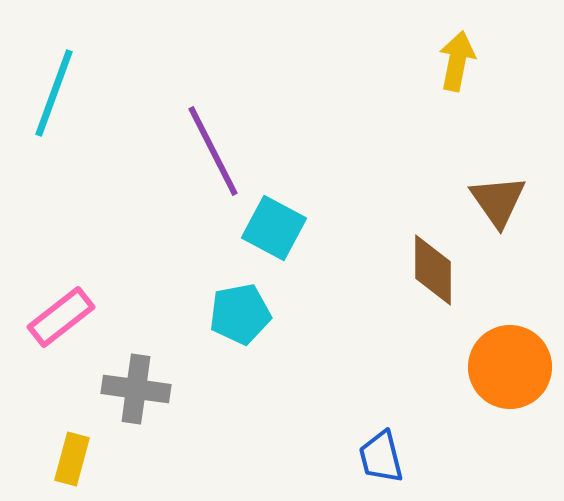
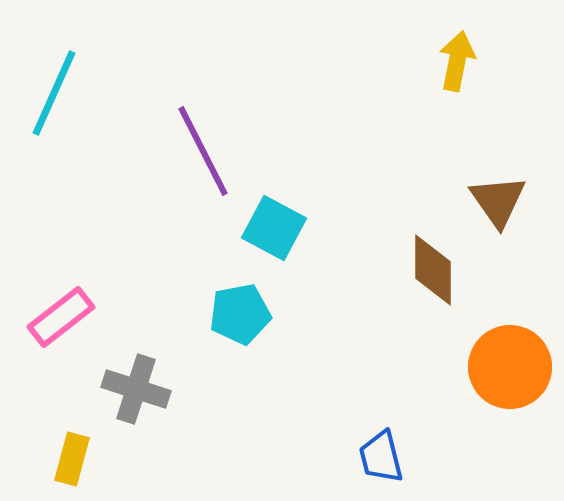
cyan line: rotated 4 degrees clockwise
purple line: moved 10 px left
gray cross: rotated 10 degrees clockwise
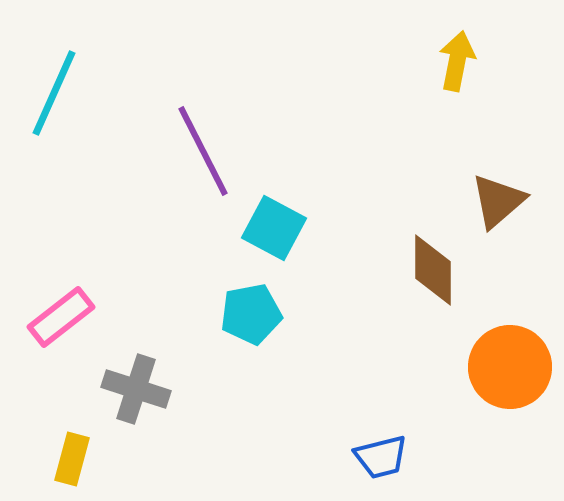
brown triangle: rotated 24 degrees clockwise
cyan pentagon: moved 11 px right
blue trapezoid: rotated 90 degrees counterclockwise
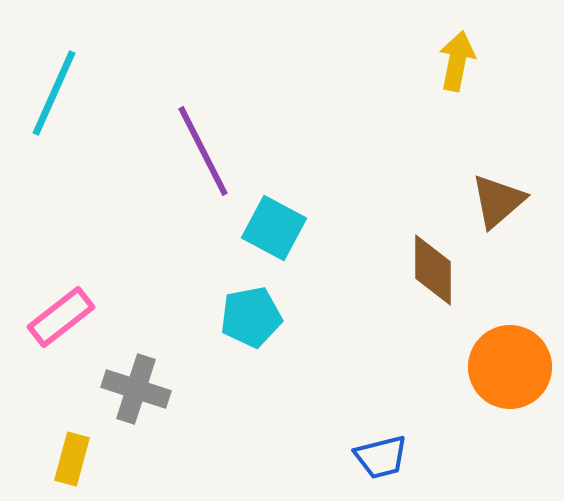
cyan pentagon: moved 3 px down
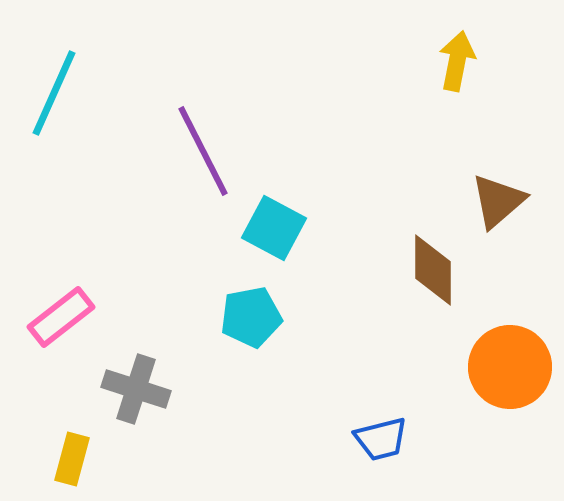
blue trapezoid: moved 18 px up
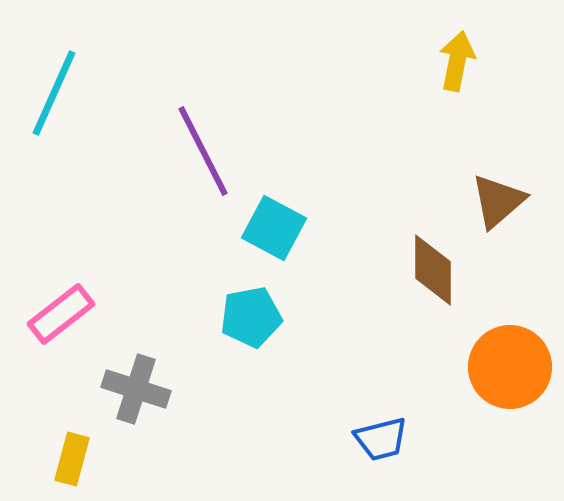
pink rectangle: moved 3 px up
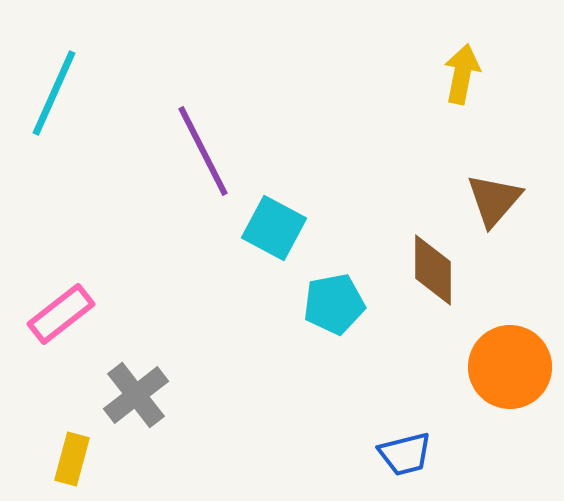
yellow arrow: moved 5 px right, 13 px down
brown triangle: moved 4 px left, 1 px up; rotated 8 degrees counterclockwise
cyan pentagon: moved 83 px right, 13 px up
gray cross: moved 6 px down; rotated 34 degrees clockwise
blue trapezoid: moved 24 px right, 15 px down
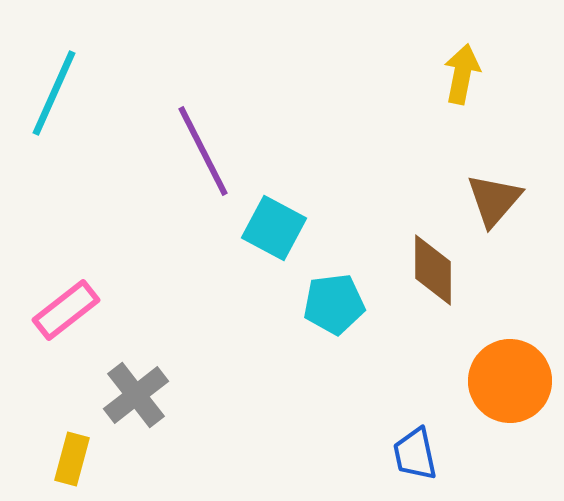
cyan pentagon: rotated 4 degrees clockwise
pink rectangle: moved 5 px right, 4 px up
orange circle: moved 14 px down
blue trapezoid: moved 10 px right; rotated 92 degrees clockwise
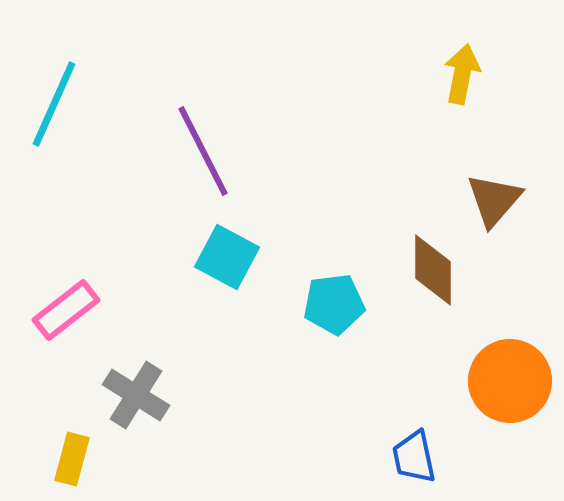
cyan line: moved 11 px down
cyan square: moved 47 px left, 29 px down
gray cross: rotated 20 degrees counterclockwise
blue trapezoid: moved 1 px left, 3 px down
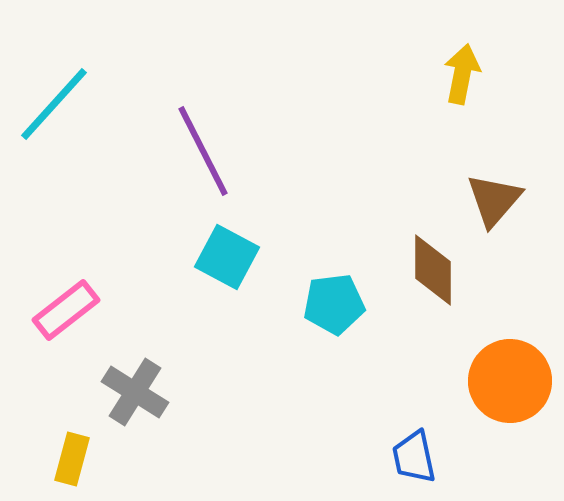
cyan line: rotated 18 degrees clockwise
gray cross: moved 1 px left, 3 px up
